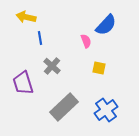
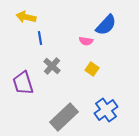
pink semicircle: rotated 120 degrees clockwise
yellow square: moved 7 px left, 1 px down; rotated 24 degrees clockwise
gray rectangle: moved 10 px down
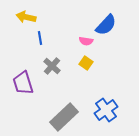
yellow square: moved 6 px left, 6 px up
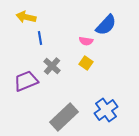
purple trapezoid: moved 3 px right, 2 px up; rotated 85 degrees clockwise
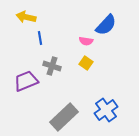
gray cross: rotated 24 degrees counterclockwise
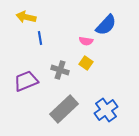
gray cross: moved 8 px right, 4 px down
gray rectangle: moved 8 px up
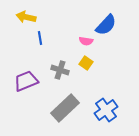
gray rectangle: moved 1 px right, 1 px up
